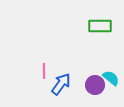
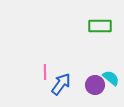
pink line: moved 1 px right, 1 px down
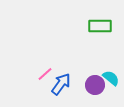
pink line: moved 2 px down; rotated 49 degrees clockwise
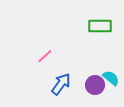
pink line: moved 18 px up
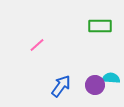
pink line: moved 8 px left, 11 px up
cyan semicircle: rotated 36 degrees counterclockwise
blue arrow: moved 2 px down
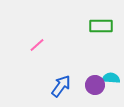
green rectangle: moved 1 px right
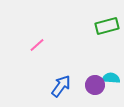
green rectangle: moved 6 px right; rotated 15 degrees counterclockwise
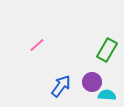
green rectangle: moved 24 px down; rotated 45 degrees counterclockwise
cyan semicircle: moved 4 px left, 17 px down
purple circle: moved 3 px left, 3 px up
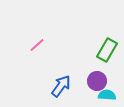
purple circle: moved 5 px right, 1 px up
